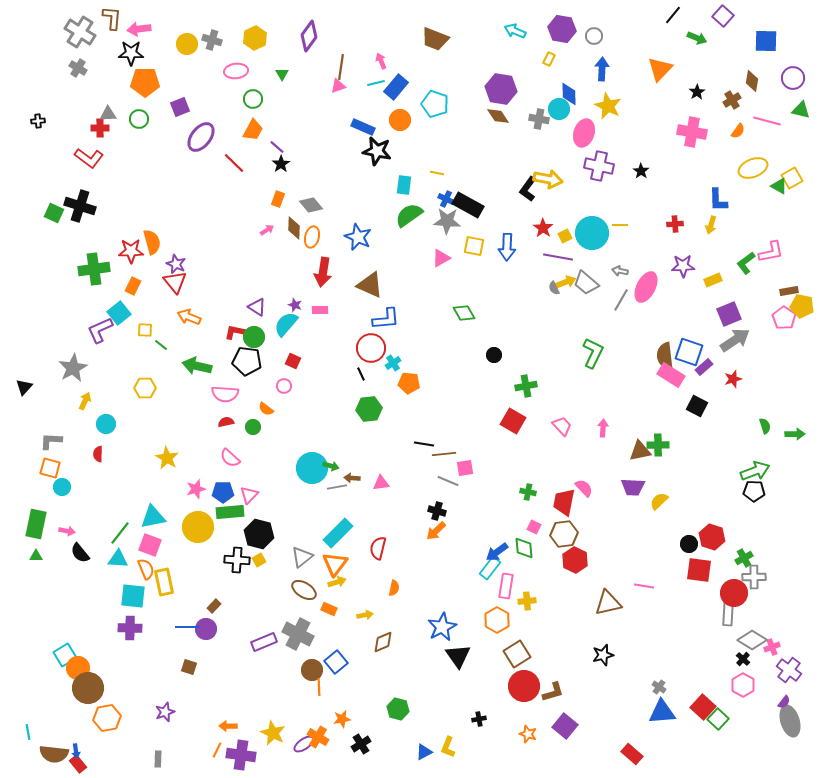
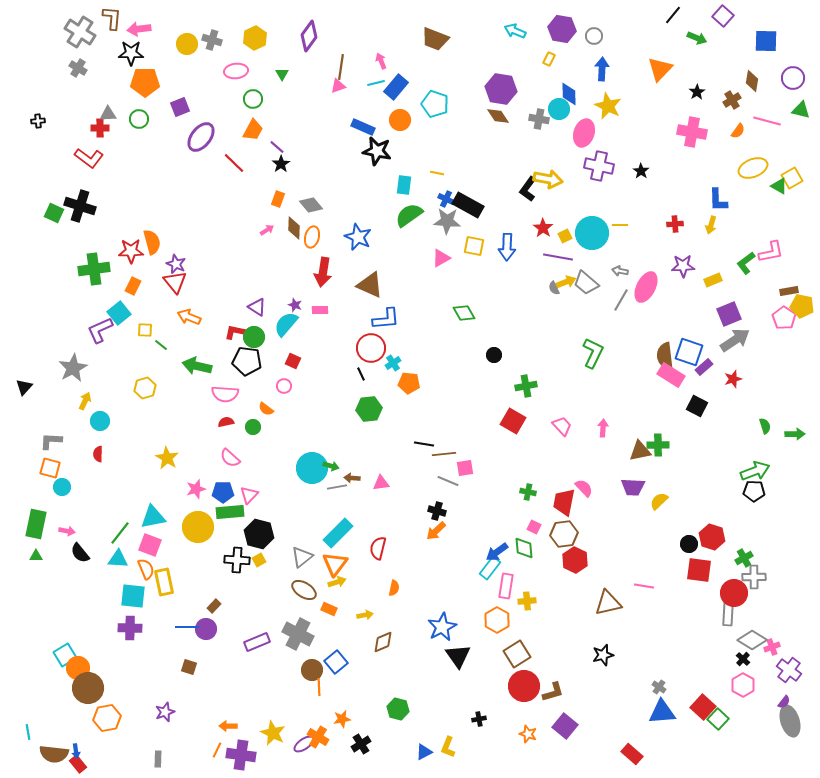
yellow hexagon at (145, 388): rotated 15 degrees counterclockwise
cyan circle at (106, 424): moved 6 px left, 3 px up
purple rectangle at (264, 642): moved 7 px left
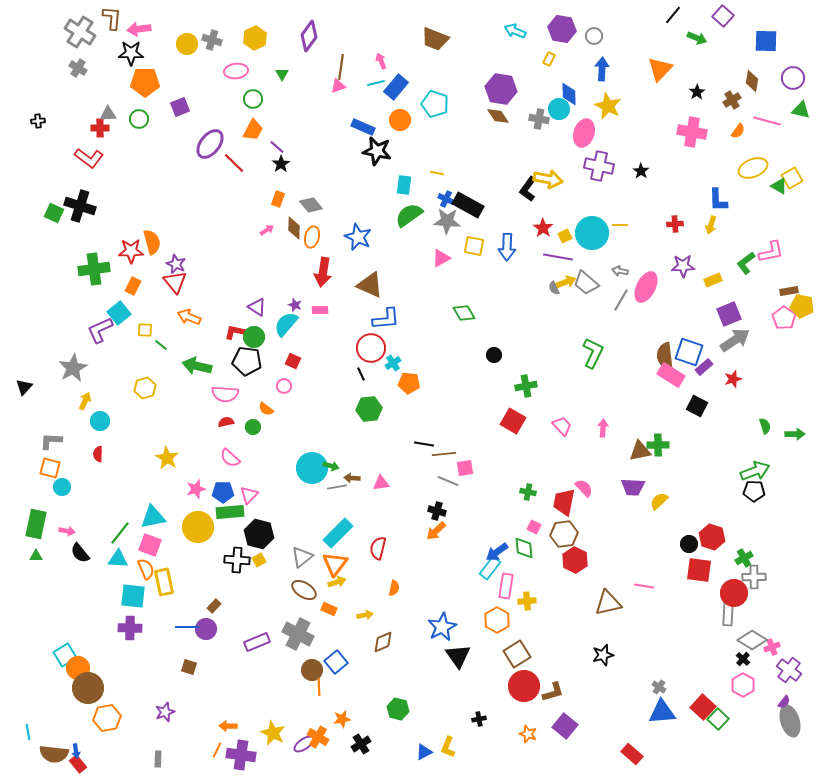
purple ellipse at (201, 137): moved 9 px right, 7 px down
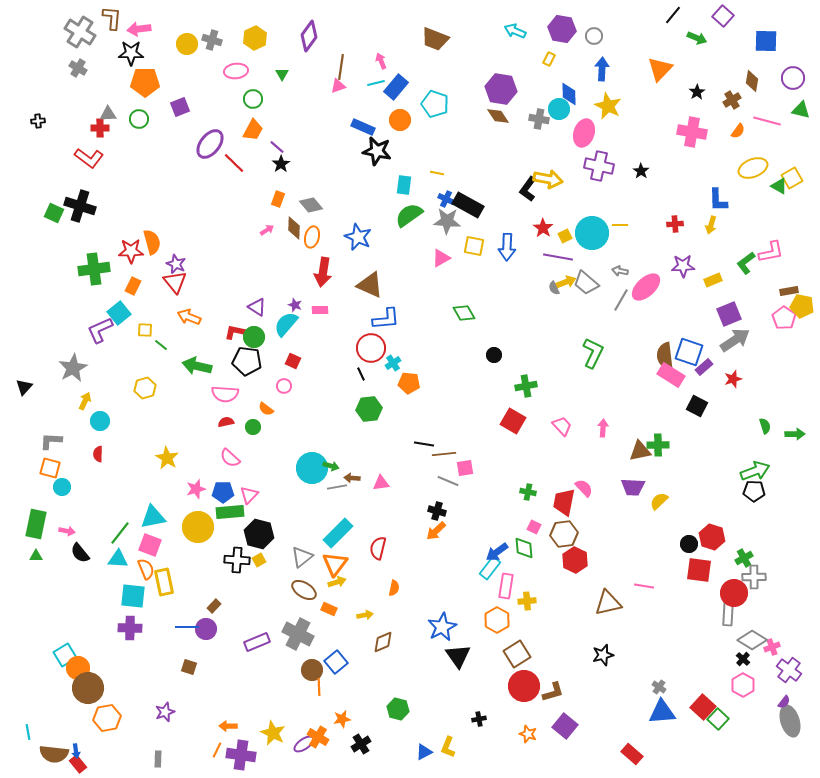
pink ellipse at (646, 287): rotated 20 degrees clockwise
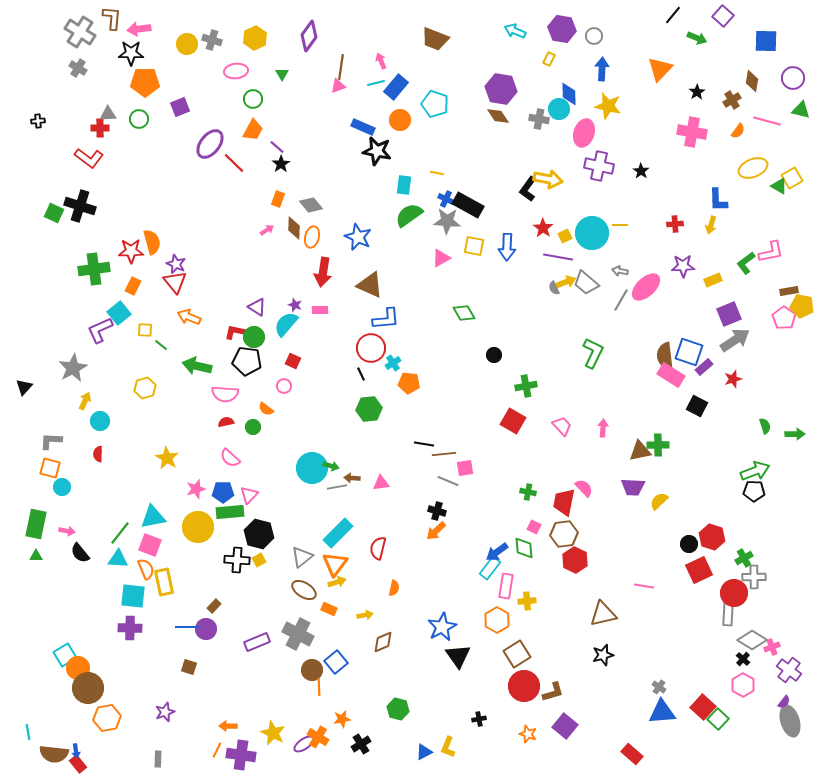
yellow star at (608, 106): rotated 12 degrees counterclockwise
red square at (699, 570): rotated 32 degrees counterclockwise
brown triangle at (608, 603): moved 5 px left, 11 px down
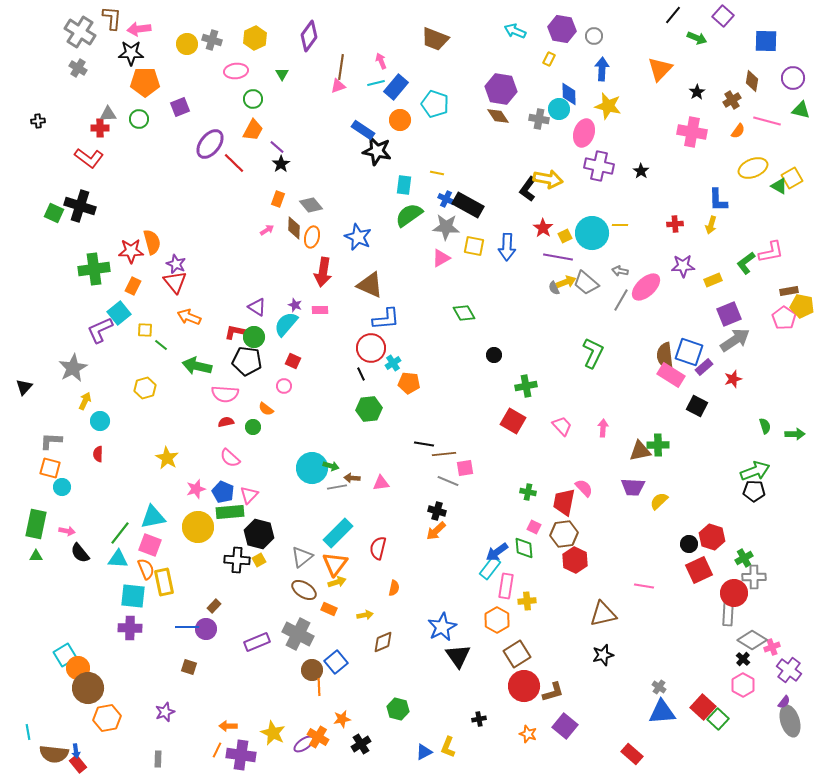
blue rectangle at (363, 127): moved 3 px down; rotated 10 degrees clockwise
gray star at (447, 221): moved 1 px left, 6 px down
blue pentagon at (223, 492): rotated 25 degrees clockwise
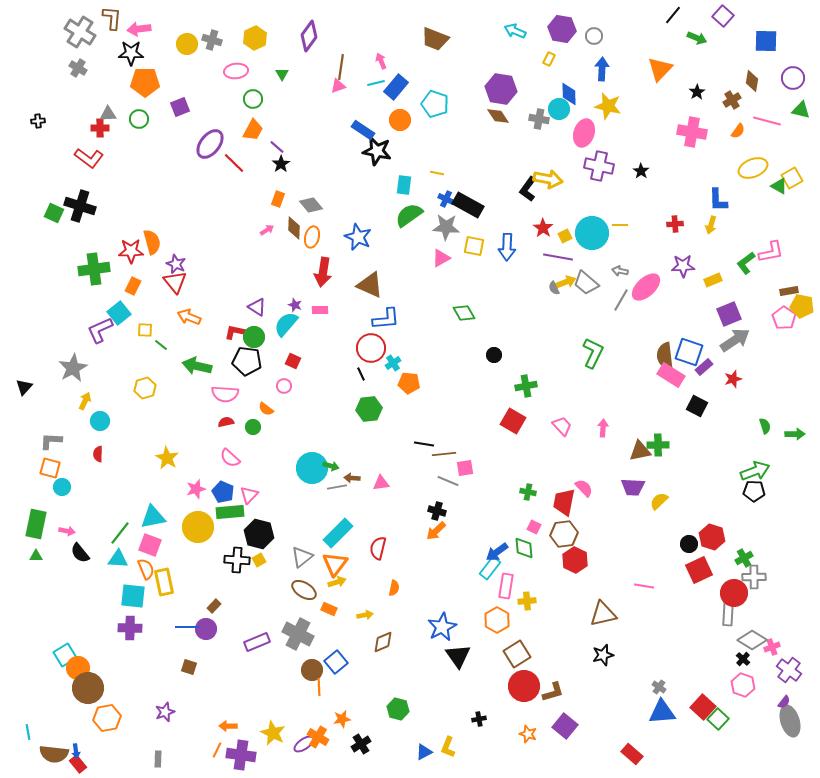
pink hexagon at (743, 685): rotated 10 degrees counterclockwise
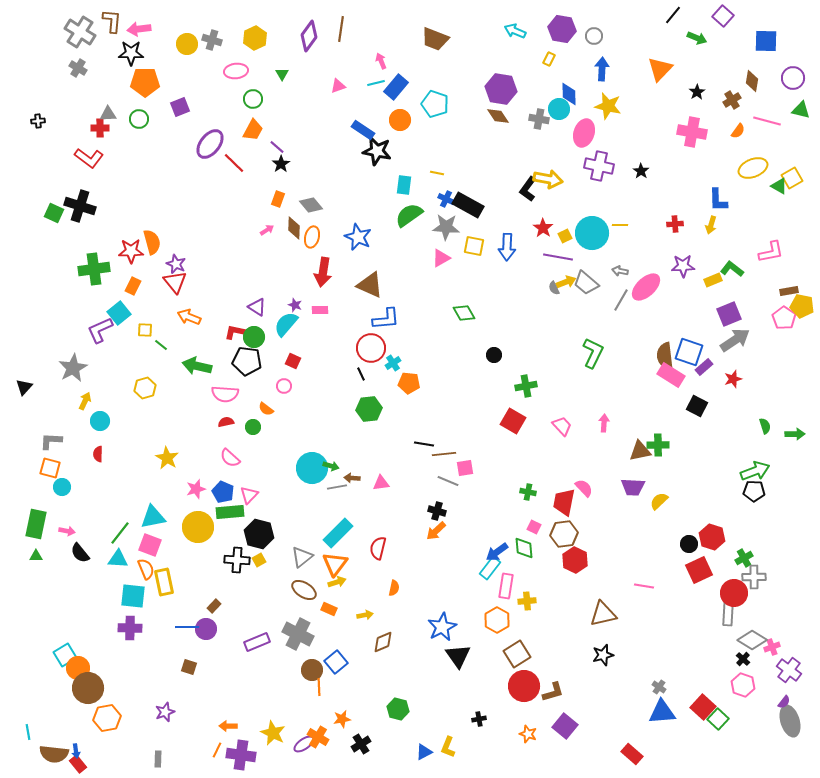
brown L-shape at (112, 18): moved 3 px down
brown line at (341, 67): moved 38 px up
green L-shape at (746, 263): moved 14 px left, 6 px down; rotated 75 degrees clockwise
pink arrow at (603, 428): moved 1 px right, 5 px up
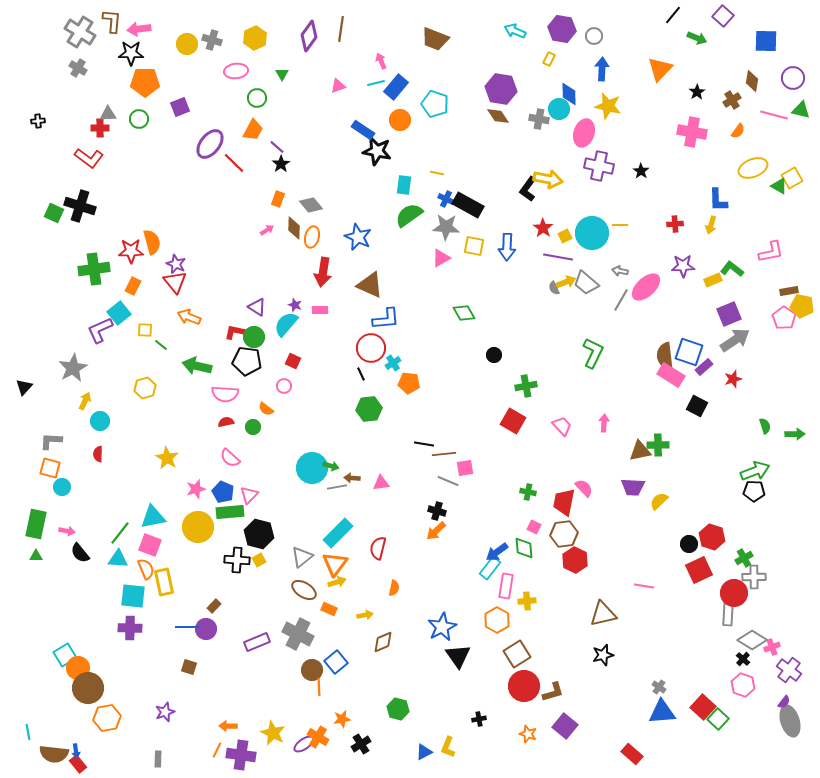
green circle at (253, 99): moved 4 px right, 1 px up
pink line at (767, 121): moved 7 px right, 6 px up
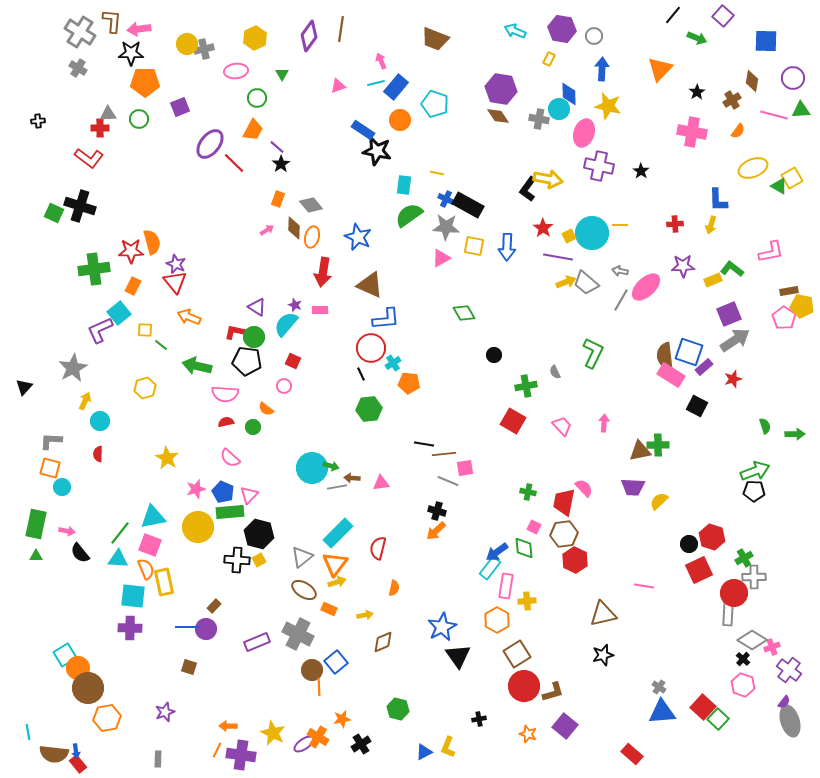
gray cross at (212, 40): moved 8 px left, 9 px down; rotated 30 degrees counterclockwise
green triangle at (801, 110): rotated 18 degrees counterclockwise
yellow square at (565, 236): moved 4 px right
gray semicircle at (554, 288): moved 1 px right, 84 px down
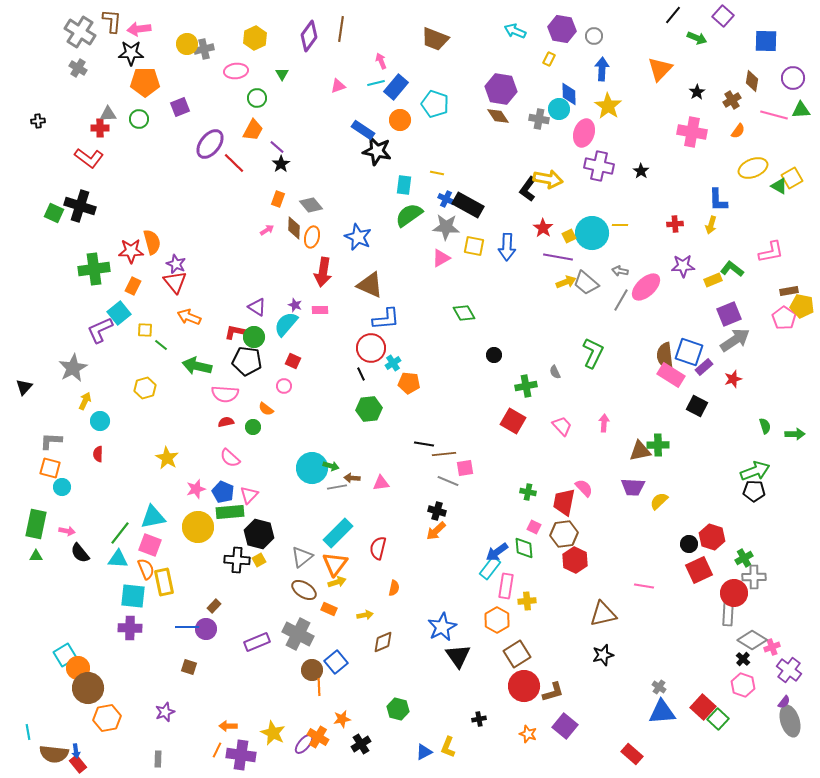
yellow star at (608, 106): rotated 20 degrees clockwise
purple ellipse at (304, 744): rotated 15 degrees counterclockwise
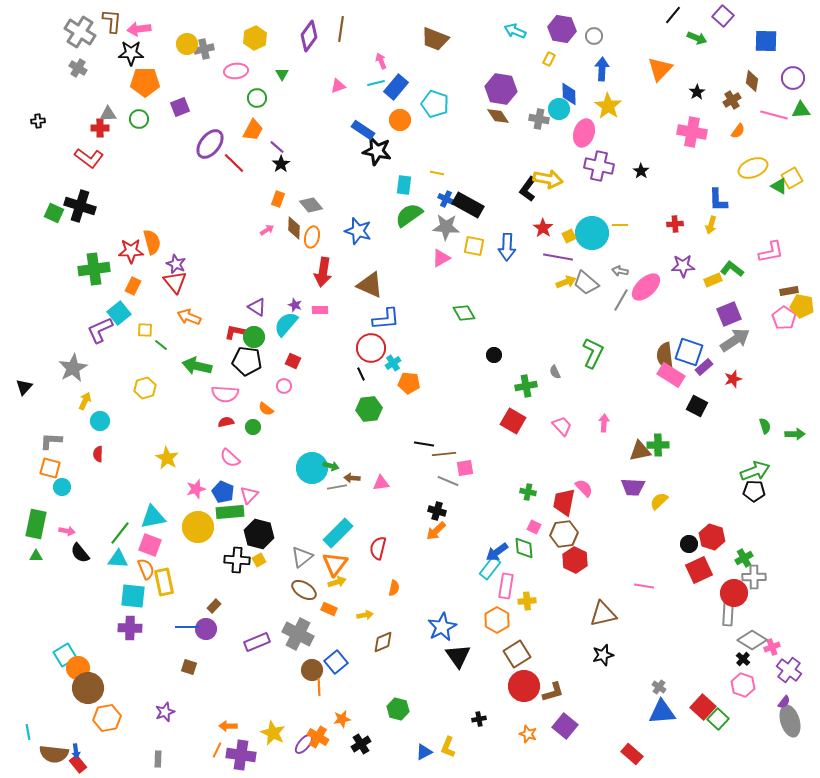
blue star at (358, 237): moved 6 px up; rotated 8 degrees counterclockwise
